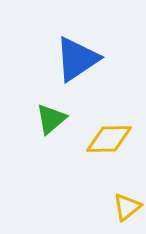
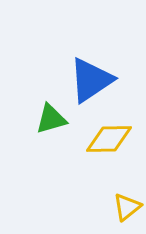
blue triangle: moved 14 px right, 21 px down
green triangle: rotated 24 degrees clockwise
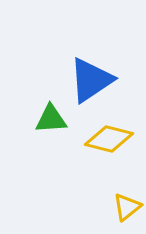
green triangle: rotated 12 degrees clockwise
yellow diamond: rotated 15 degrees clockwise
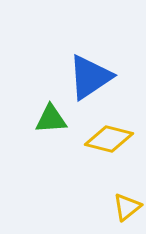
blue triangle: moved 1 px left, 3 px up
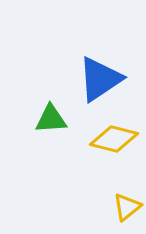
blue triangle: moved 10 px right, 2 px down
yellow diamond: moved 5 px right
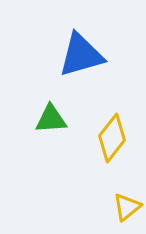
blue triangle: moved 19 px left, 24 px up; rotated 18 degrees clockwise
yellow diamond: moved 2 px left, 1 px up; rotated 66 degrees counterclockwise
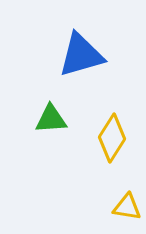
yellow diamond: rotated 6 degrees counterclockwise
yellow triangle: rotated 48 degrees clockwise
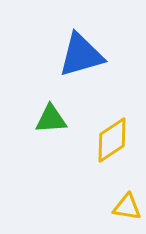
yellow diamond: moved 2 px down; rotated 24 degrees clockwise
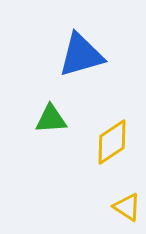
yellow diamond: moved 2 px down
yellow triangle: rotated 24 degrees clockwise
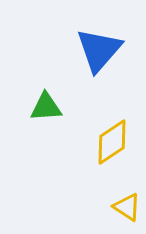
blue triangle: moved 18 px right, 5 px up; rotated 33 degrees counterclockwise
green triangle: moved 5 px left, 12 px up
